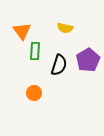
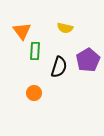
black semicircle: moved 2 px down
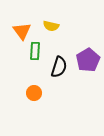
yellow semicircle: moved 14 px left, 2 px up
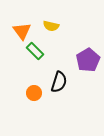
green rectangle: rotated 48 degrees counterclockwise
black semicircle: moved 15 px down
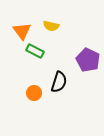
green rectangle: rotated 18 degrees counterclockwise
purple pentagon: rotated 15 degrees counterclockwise
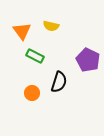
green rectangle: moved 5 px down
orange circle: moved 2 px left
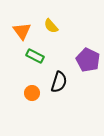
yellow semicircle: rotated 35 degrees clockwise
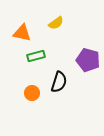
yellow semicircle: moved 5 px right, 3 px up; rotated 84 degrees counterclockwise
orange triangle: moved 2 px down; rotated 42 degrees counterclockwise
green rectangle: moved 1 px right; rotated 42 degrees counterclockwise
purple pentagon: rotated 10 degrees counterclockwise
